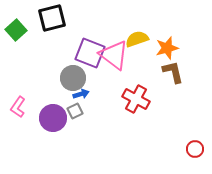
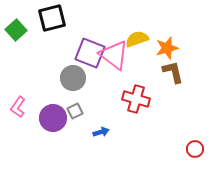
blue arrow: moved 20 px right, 38 px down
red cross: rotated 12 degrees counterclockwise
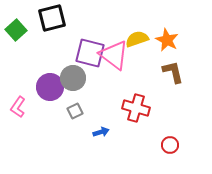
orange star: moved 8 px up; rotated 30 degrees counterclockwise
purple square: rotated 8 degrees counterclockwise
red cross: moved 9 px down
purple circle: moved 3 px left, 31 px up
red circle: moved 25 px left, 4 px up
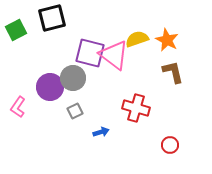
green square: rotated 15 degrees clockwise
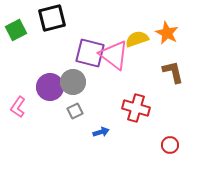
orange star: moved 7 px up
gray circle: moved 4 px down
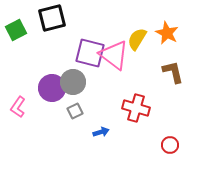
yellow semicircle: rotated 40 degrees counterclockwise
purple circle: moved 2 px right, 1 px down
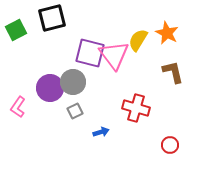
yellow semicircle: moved 1 px right, 1 px down
pink triangle: rotated 16 degrees clockwise
purple circle: moved 2 px left
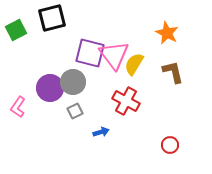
yellow semicircle: moved 4 px left, 24 px down
red cross: moved 10 px left, 7 px up; rotated 12 degrees clockwise
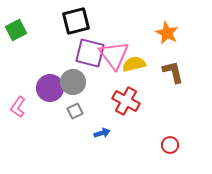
black square: moved 24 px right, 3 px down
yellow semicircle: rotated 45 degrees clockwise
blue arrow: moved 1 px right, 1 px down
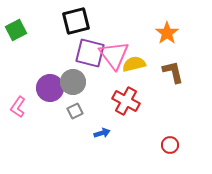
orange star: rotated 10 degrees clockwise
